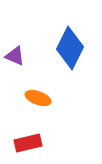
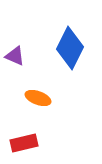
red rectangle: moved 4 px left
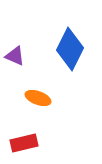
blue diamond: moved 1 px down
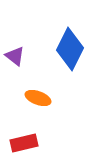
purple triangle: rotated 15 degrees clockwise
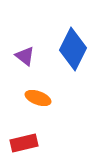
blue diamond: moved 3 px right
purple triangle: moved 10 px right
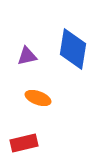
blue diamond: rotated 18 degrees counterclockwise
purple triangle: moved 2 px right; rotated 50 degrees counterclockwise
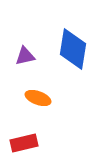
purple triangle: moved 2 px left
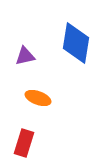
blue diamond: moved 3 px right, 6 px up
red rectangle: rotated 60 degrees counterclockwise
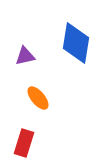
orange ellipse: rotated 30 degrees clockwise
